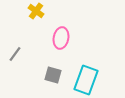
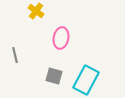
gray line: moved 1 px down; rotated 49 degrees counterclockwise
gray square: moved 1 px right, 1 px down
cyan rectangle: rotated 8 degrees clockwise
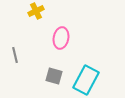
yellow cross: rotated 28 degrees clockwise
